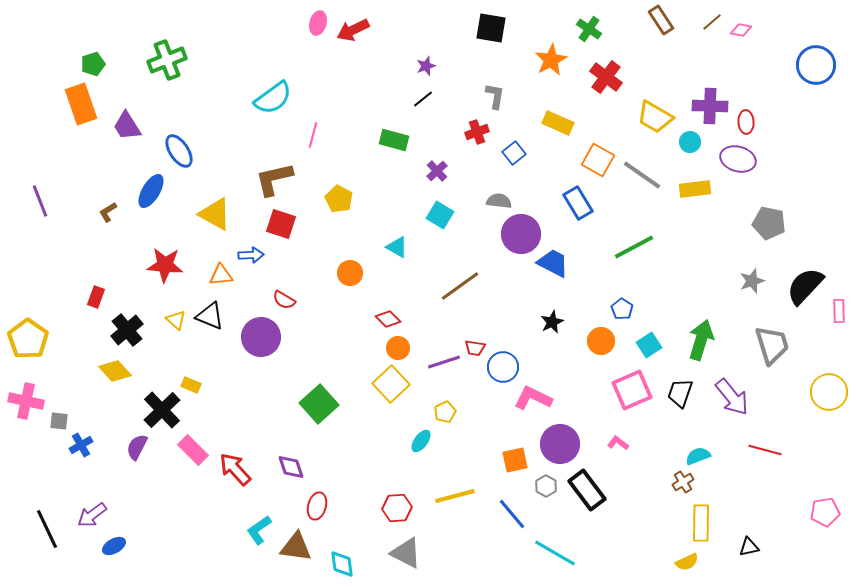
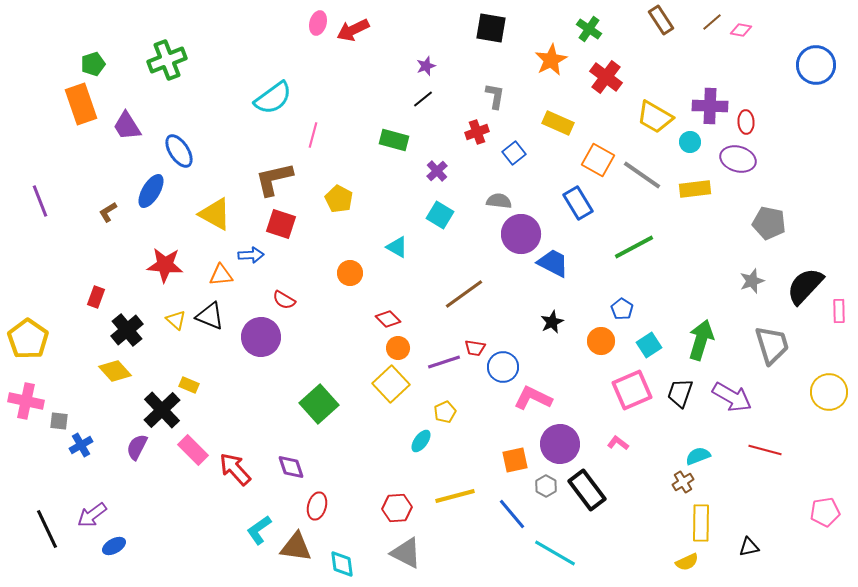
brown line at (460, 286): moved 4 px right, 8 px down
yellow rectangle at (191, 385): moved 2 px left
purple arrow at (732, 397): rotated 21 degrees counterclockwise
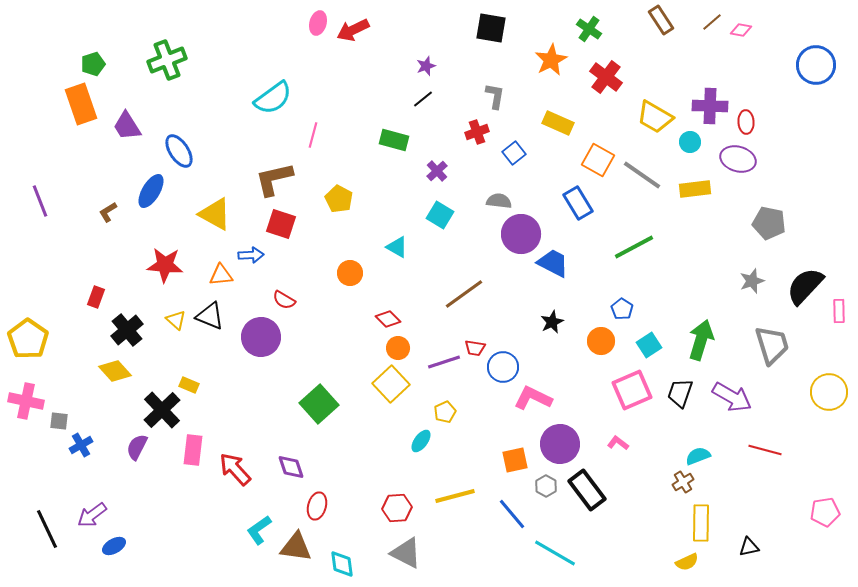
pink rectangle at (193, 450): rotated 52 degrees clockwise
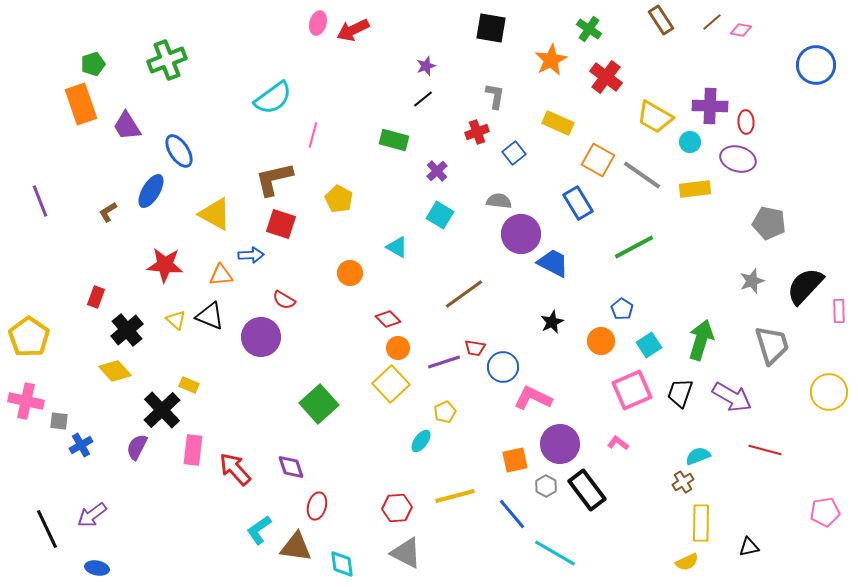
yellow pentagon at (28, 339): moved 1 px right, 2 px up
blue ellipse at (114, 546): moved 17 px left, 22 px down; rotated 40 degrees clockwise
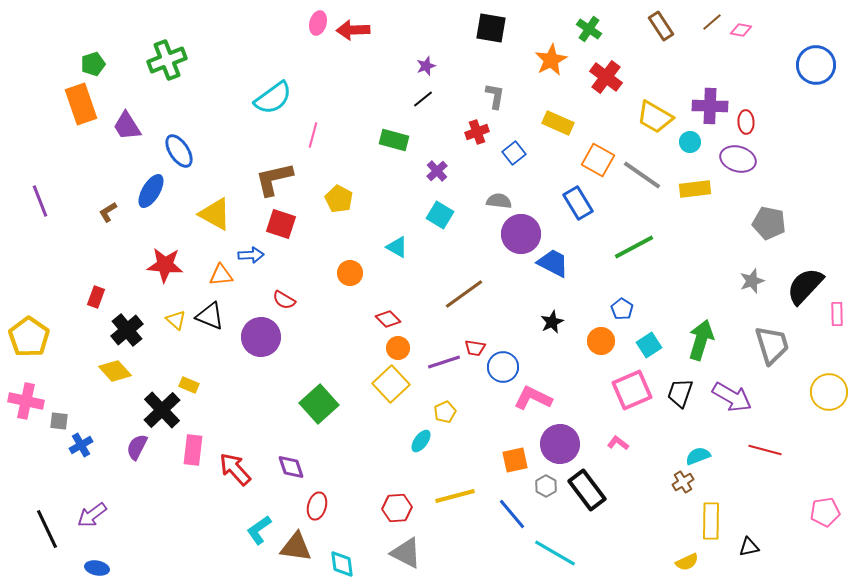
brown rectangle at (661, 20): moved 6 px down
red arrow at (353, 30): rotated 24 degrees clockwise
pink rectangle at (839, 311): moved 2 px left, 3 px down
yellow rectangle at (701, 523): moved 10 px right, 2 px up
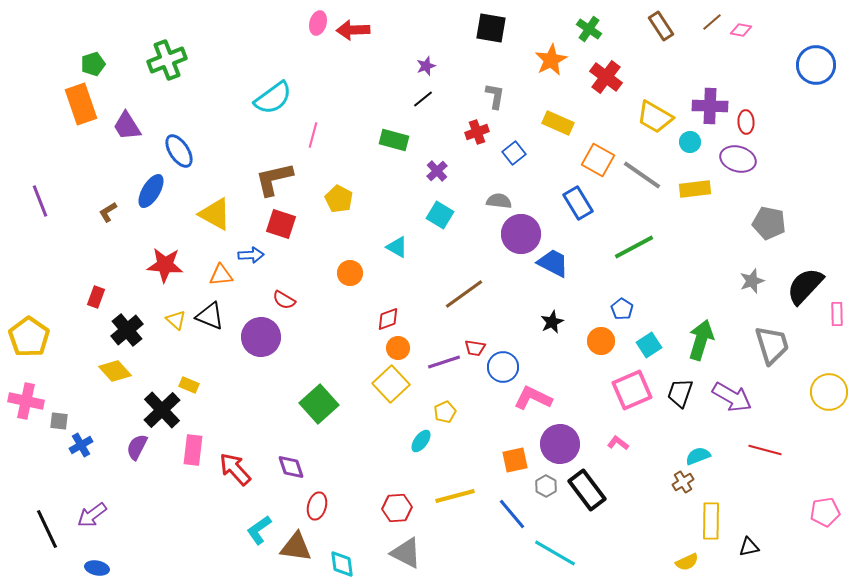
red diamond at (388, 319): rotated 65 degrees counterclockwise
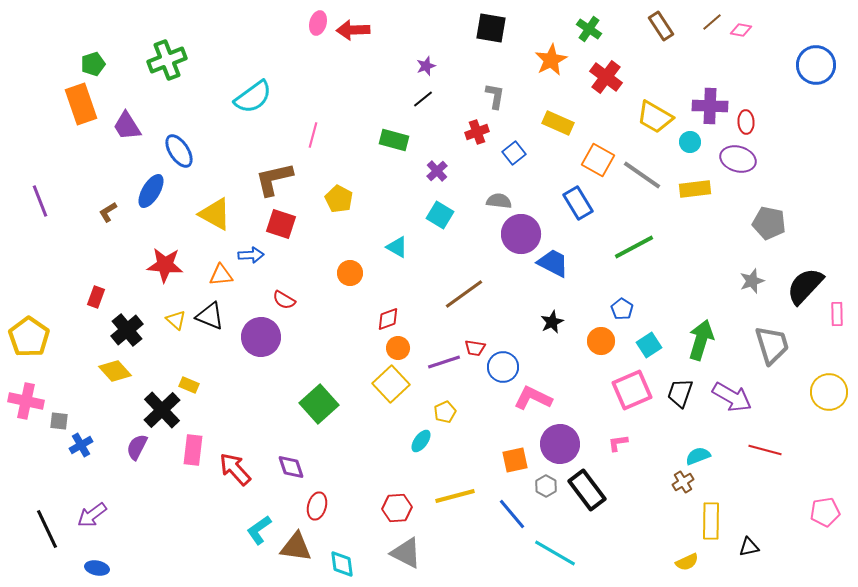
cyan semicircle at (273, 98): moved 20 px left, 1 px up
pink L-shape at (618, 443): rotated 45 degrees counterclockwise
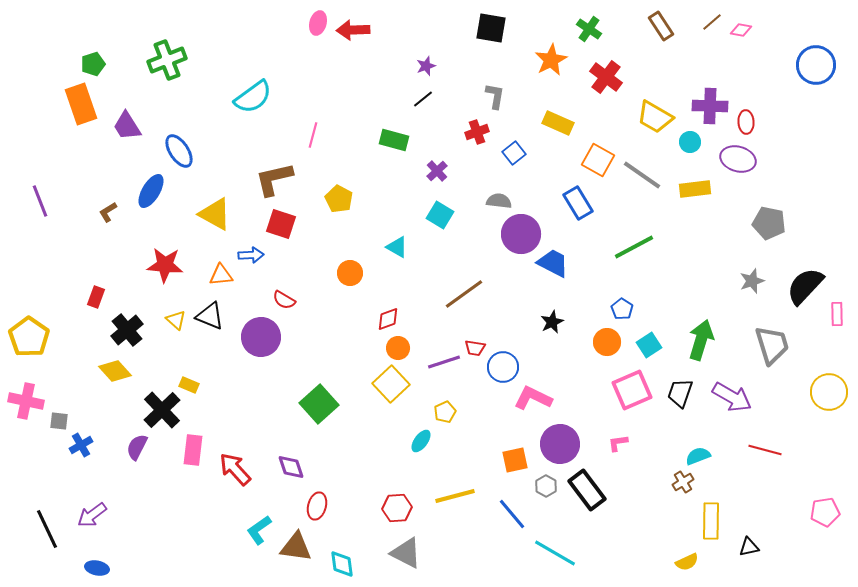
orange circle at (601, 341): moved 6 px right, 1 px down
